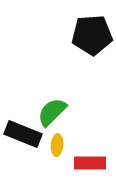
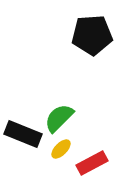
green semicircle: moved 7 px right, 6 px down
yellow ellipse: moved 4 px right, 4 px down; rotated 40 degrees clockwise
red rectangle: moved 2 px right; rotated 28 degrees counterclockwise
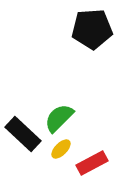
black pentagon: moved 6 px up
black rectangle: rotated 21 degrees clockwise
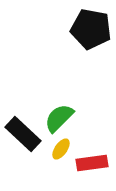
black pentagon: moved 1 px left; rotated 15 degrees clockwise
yellow ellipse: rotated 10 degrees counterclockwise
red rectangle: rotated 20 degrees clockwise
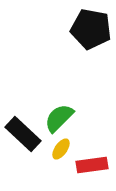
red rectangle: moved 2 px down
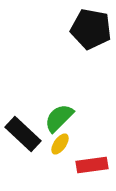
yellow ellipse: moved 1 px left, 5 px up
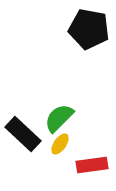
black pentagon: moved 2 px left
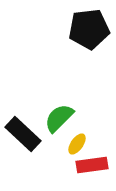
black pentagon: rotated 18 degrees counterclockwise
yellow ellipse: moved 17 px right
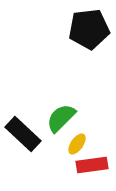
green semicircle: moved 2 px right
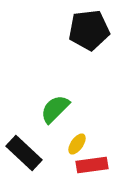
black pentagon: moved 1 px down
green semicircle: moved 6 px left, 9 px up
black rectangle: moved 1 px right, 19 px down
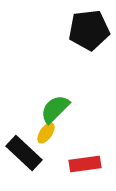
yellow ellipse: moved 31 px left, 11 px up
red rectangle: moved 7 px left, 1 px up
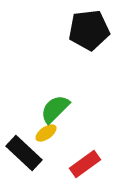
yellow ellipse: rotated 20 degrees clockwise
red rectangle: rotated 28 degrees counterclockwise
